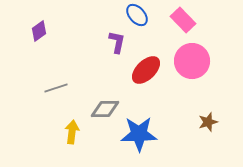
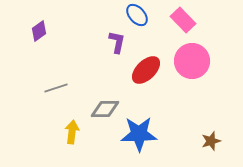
brown star: moved 3 px right, 19 px down
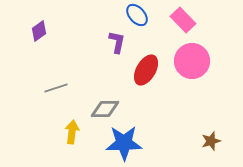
red ellipse: rotated 16 degrees counterclockwise
blue star: moved 15 px left, 9 px down
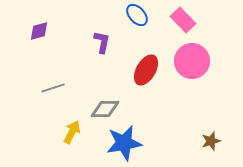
purple diamond: rotated 20 degrees clockwise
purple L-shape: moved 15 px left
gray line: moved 3 px left
yellow arrow: rotated 20 degrees clockwise
blue star: rotated 9 degrees counterclockwise
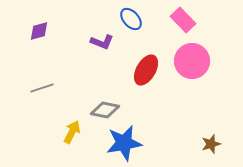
blue ellipse: moved 6 px left, 4 px down
purple L-shape: rotated 100 degrees clockwise
gray line: moved 11 px left
gray diamond: moved 1 px down; rotated 12 degrees clockwise
brown star: moved 3 px down
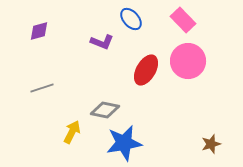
pink circle: moved 4 px left
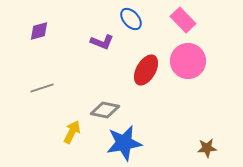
brown star: moved 4 px left, 4 px down; rotated 12 degrees clockwise
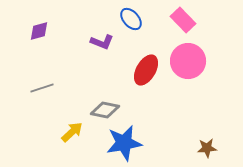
yellow arrow: rotated 20 degrees clockwise
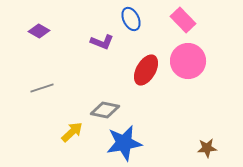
blue ellipse: rotated 15 degrees clockwise
purple diamond: rotated 45 degrees clockwise
